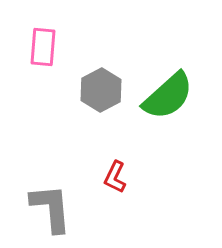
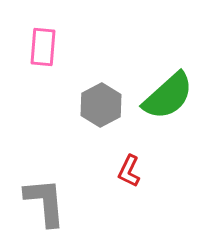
gray hexagon: moved 15 px down
red L-shape: moved 14 px right, 6 px up
gray L-shape: moved 6 px left, 6 px up
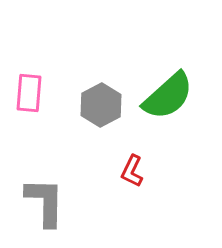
pink rectangle: moved 14 px left, 46 px down
red L-shape: moved 3 px right
gray L-shape: rotated 6 degrees clockwise
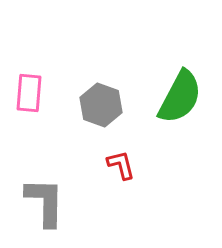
green semicircle: moved 12 px right, 1 px down; rotated 20 degrees counterclockwise
gray hexagon: rotated 12 degrees counterclockwise
red L-shape: moved 11 px left, 6 px up; rotated 140 degrees clockwise
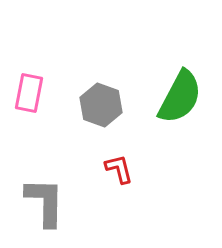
pink rectangle: rotated 6 degrees clockwise
red L-shape: moved 2 px left, 4 px down
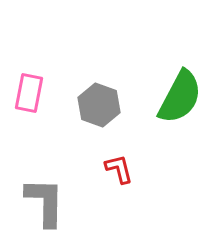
gray hexagon: moved 2 px left
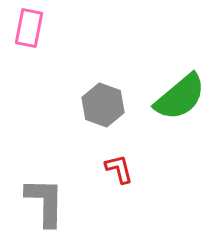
pink rectangle: moved 65 px up
green semicircle: rotated 22 degrees clockwise
gray hexagon: moved 4 px right
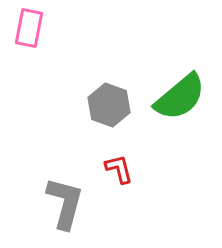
gray hexagon: moved 6 px right
gray L-shape: moved 20 px right, 1 px down; rotated 14 degrees clockwise
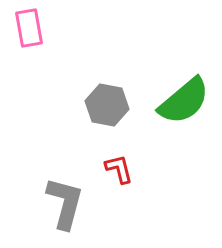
pink rectangle: rotated 21 degrees counterclockwise
green semicircle: moved 4 px right, 4 px down
gray hexagon: moved 2 px left; rotated 9 degrees counterclockwise
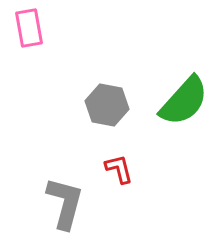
green semicircle: rotated 8 degrees counterclockwise
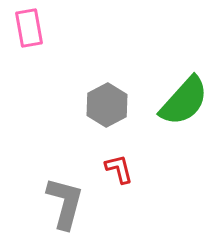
gray hexagon: rotated 21 degrees clockwise
